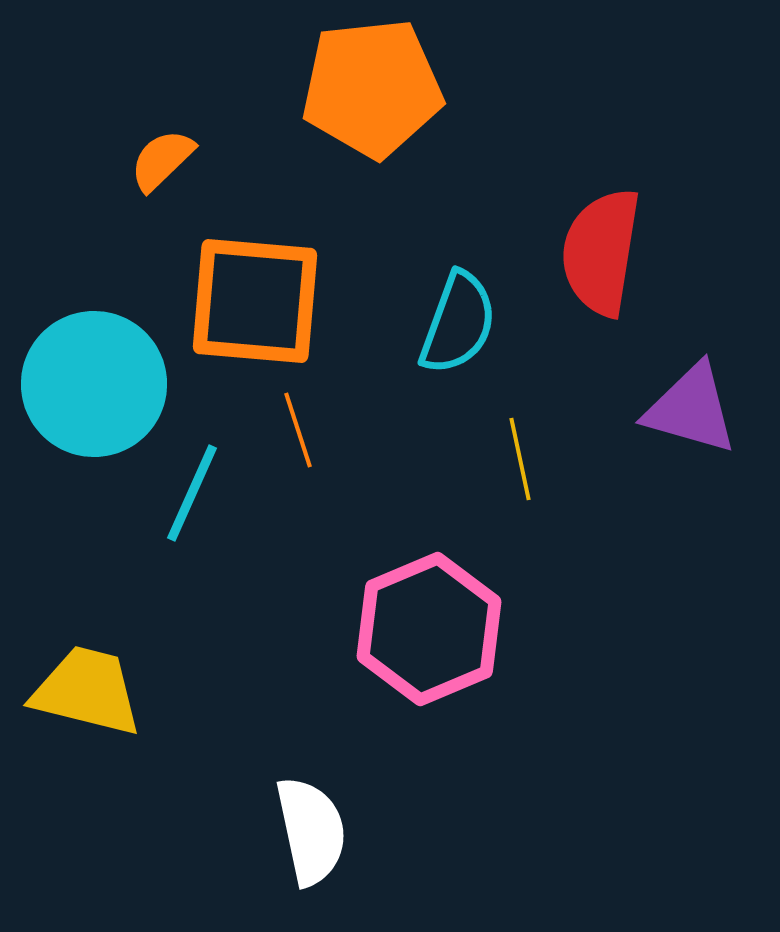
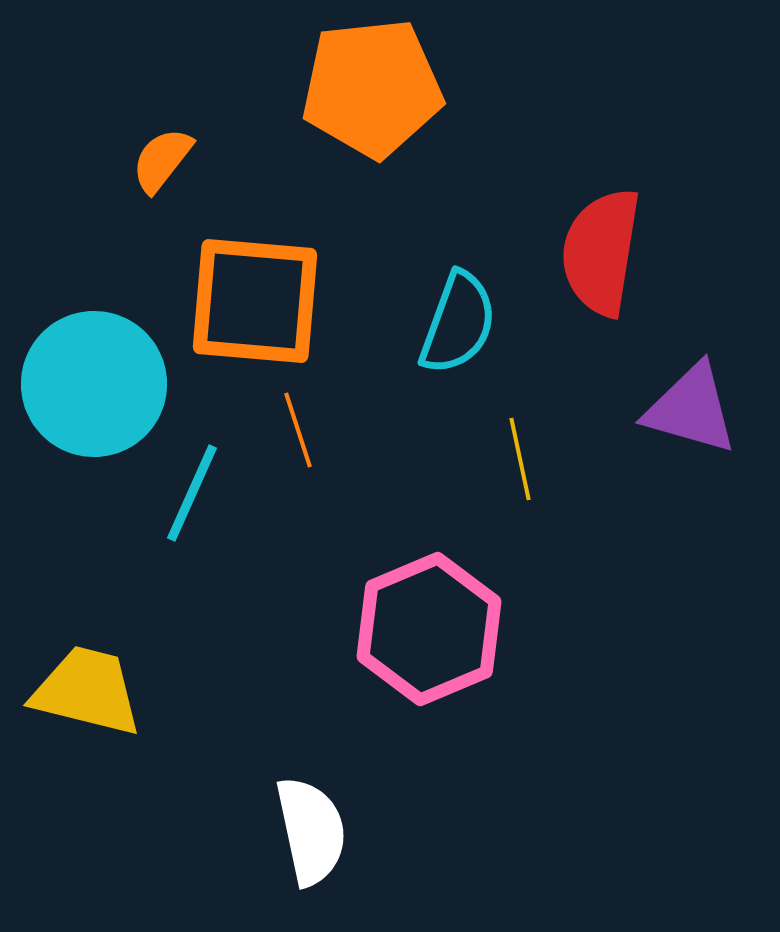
orange semicircle: rotated 8 degrees counterclockwise
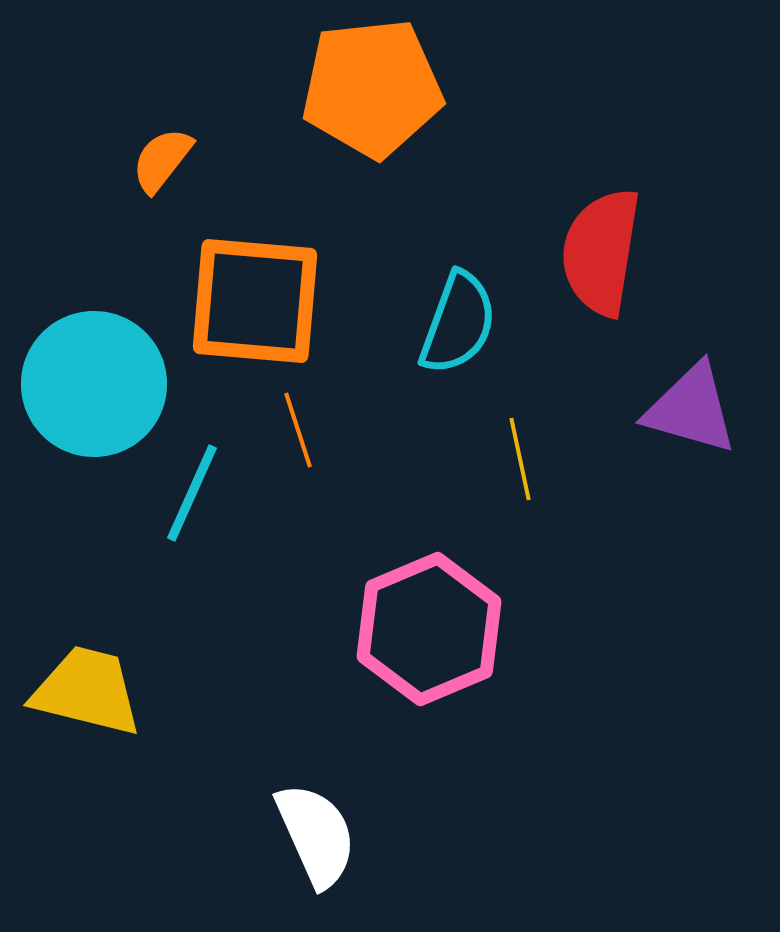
white semicircle: moved 5 px right, 4 px down; rotated 12 degrees counterclockwise
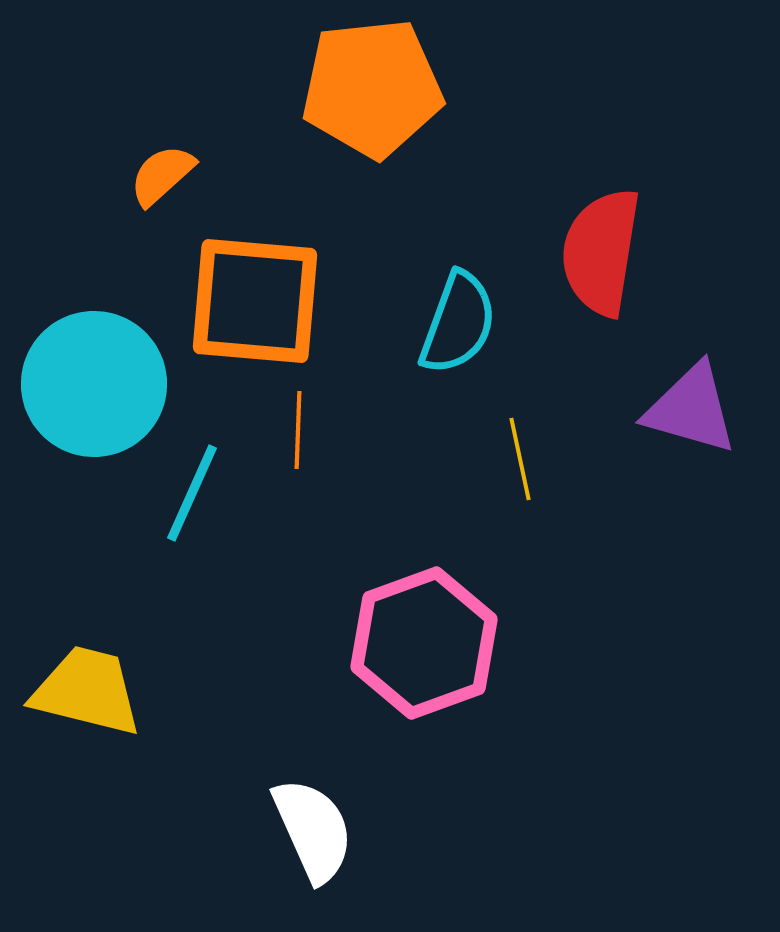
orange semicircle: moved 15 px down; rotated 10 degrees clockwise
orange line: rotated 20 degrees clockwise
pink hexagon: moved 5 px left, 14 px down; rotated 3 degrees clockwise
white semicircle: moved 3 px left, 5 px up
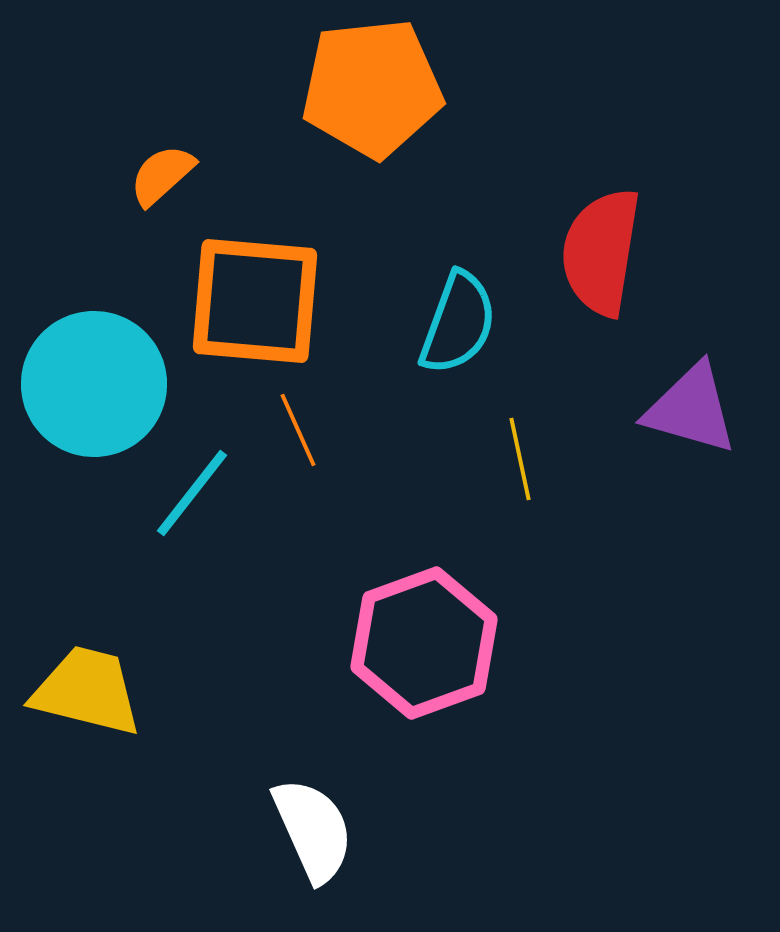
orange line: rotated 26 degrees counterclockwise
cyan line: rotated 14 degrees clockwise
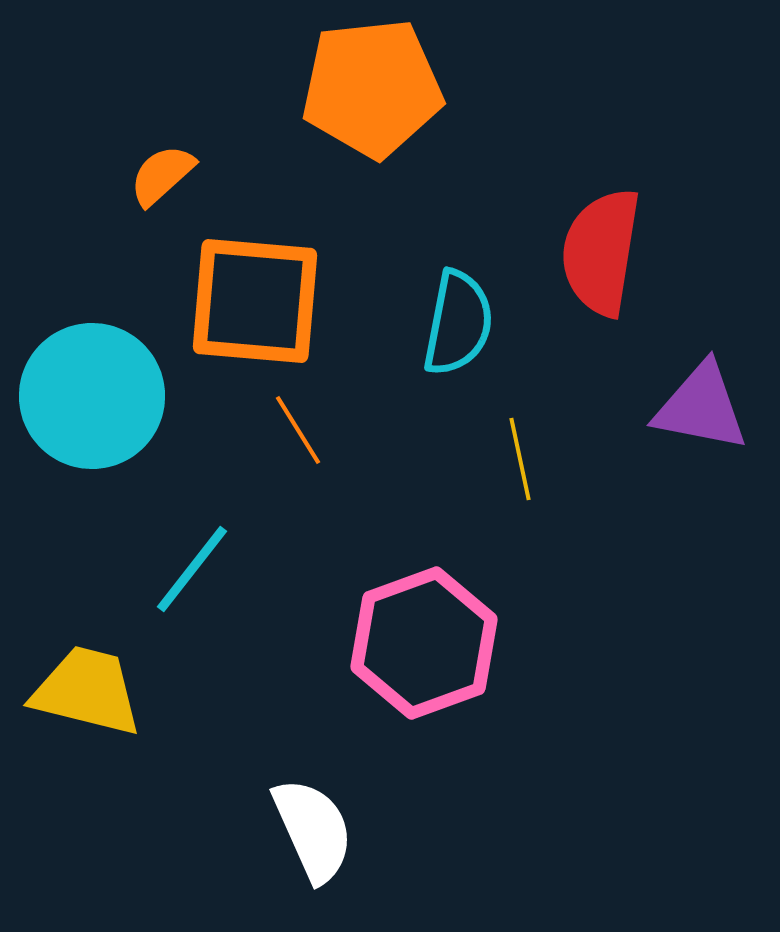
cyan semicircle: rotated 9 degrees counterclockwise
cyan circle: moved 2 px left, 12 px down
purple triangle: moved 10 px right, 2 px up; rotated 5 degrees counterclockwise
orange line: rotated 8 degrees counterclockwise
cyan line: moved 76 px down
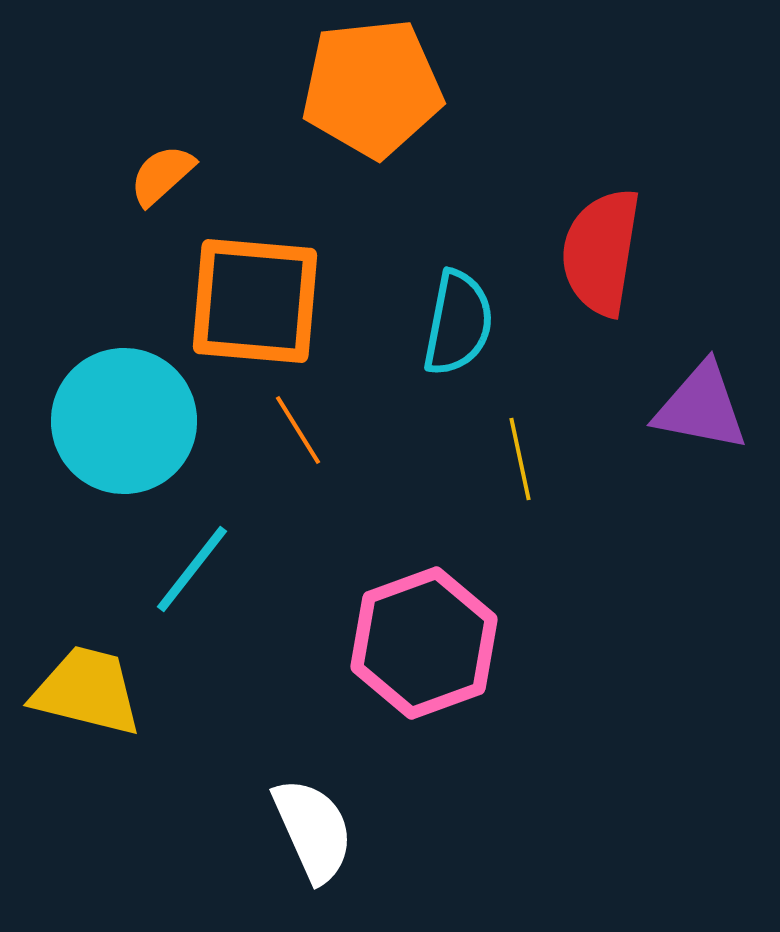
cyan circle: moved 32 px right, 25 px down
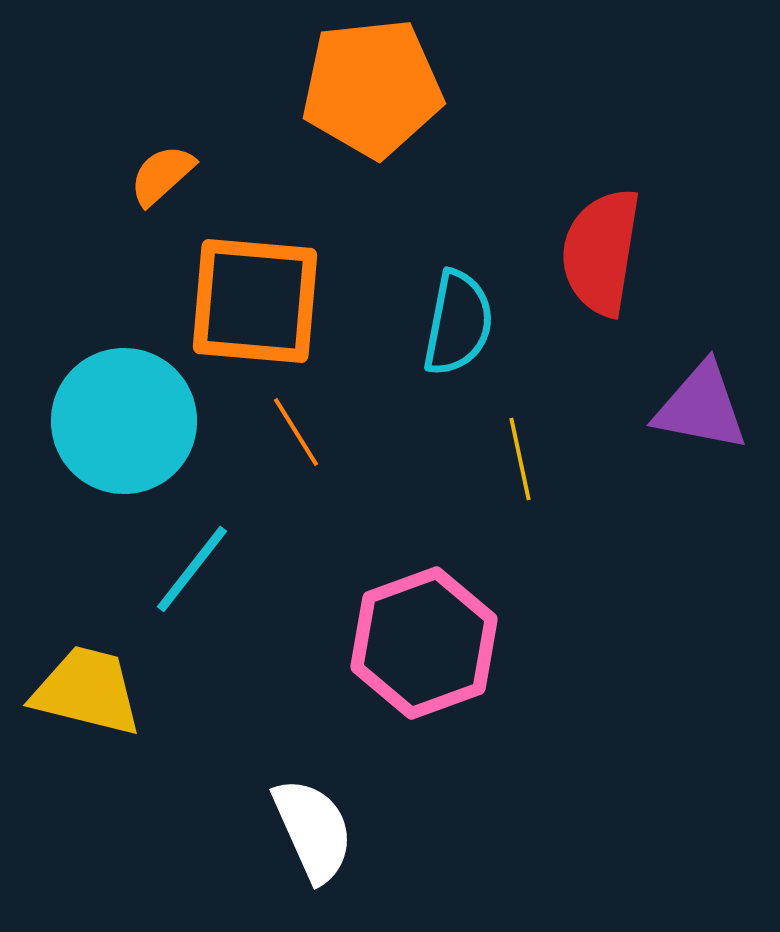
orange line: moved 2 px left, 2 px down
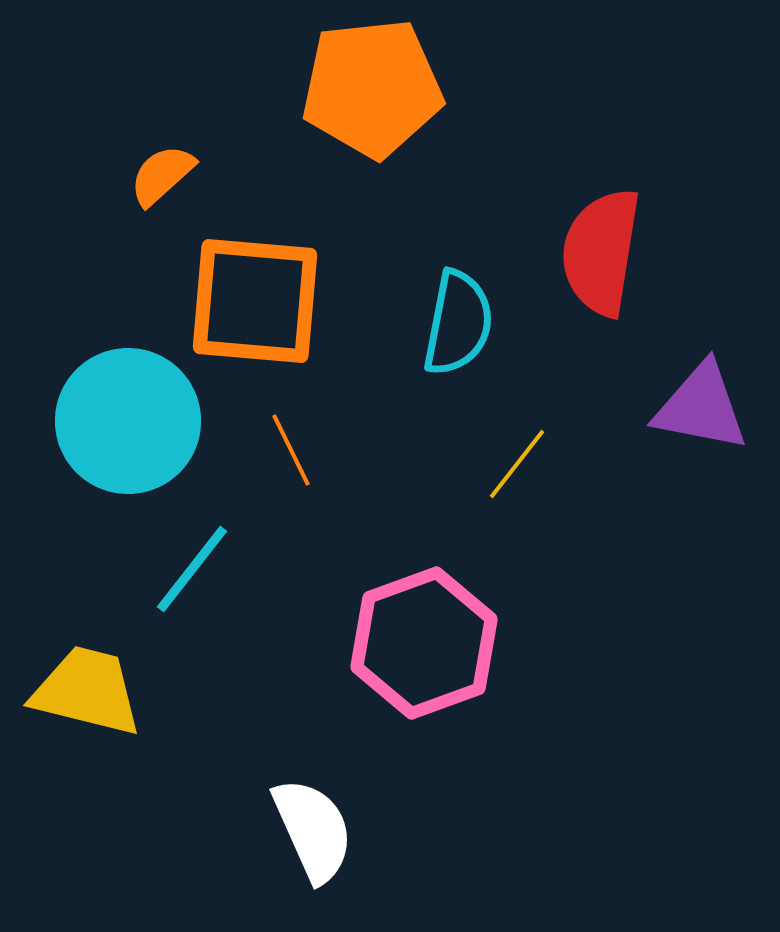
cyan circle: moved 4 px right
orange line: moved 5 px left, 18 px down; rotated 6 degrees clockwise
yellow line: moved 3 px left, 5 px down; rotated 50 degrees clockwise
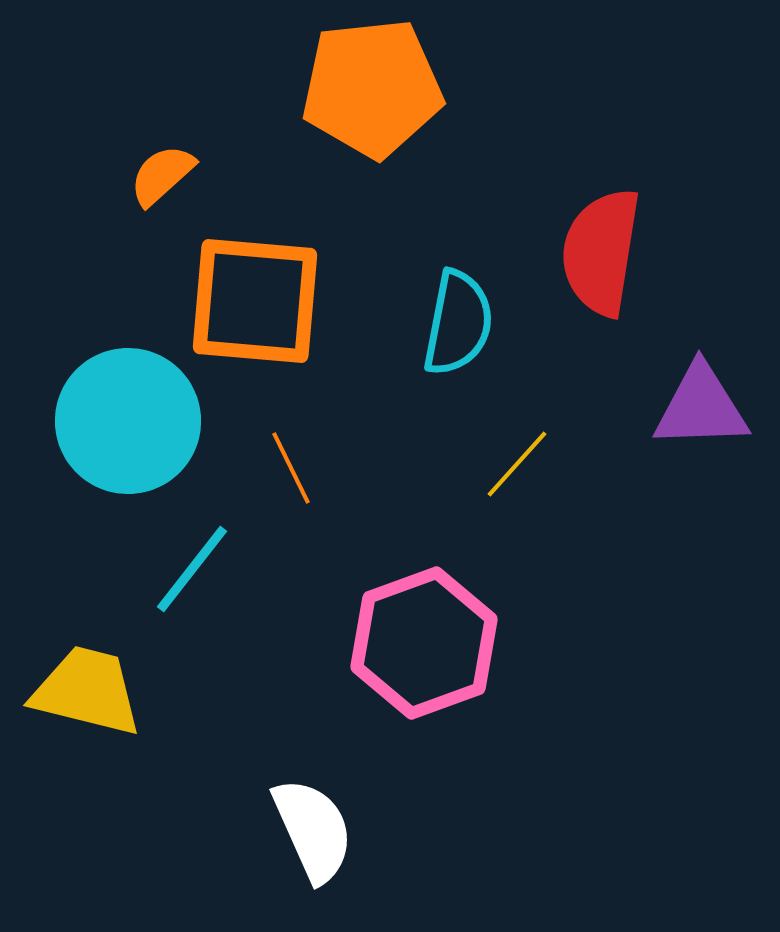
purple triangle: rotated 13 degrees counterclockwise
orange line: moved 18 px down
yellow line: rotated 4 degrees clockwise
